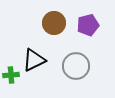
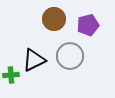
brown circle: moved 4 px up
gray circle: moved 6 px left, 10 px up
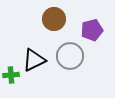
purple pentagon: moved 4 px right, 5 px down
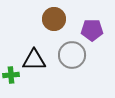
purple pentagon: rotated 15 degrees clockwise
gray circle: moved 2 px right, 1 px up
black triangle: rotated 25 degrees clockwise
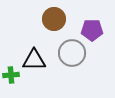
gray circle: moved 2 px up
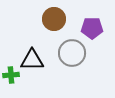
purple pentagon: moved 2 px up
black triangle: moved 2 px left
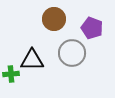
purple pentagon: rotated 20 degrees clockwise
green cross: moved 1 px up
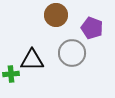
brown circle: moved 2 px right, 4 px up
